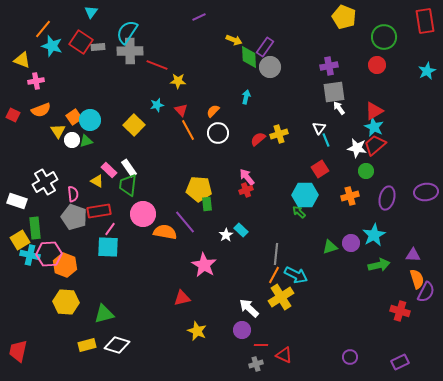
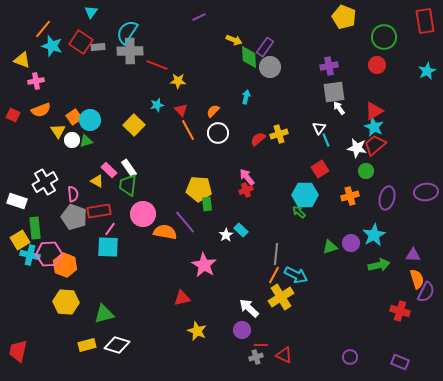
purple rectangle at (400, 362): rotated 48 degrees clockwise
gray cross at (256, 364): moved 7 px up
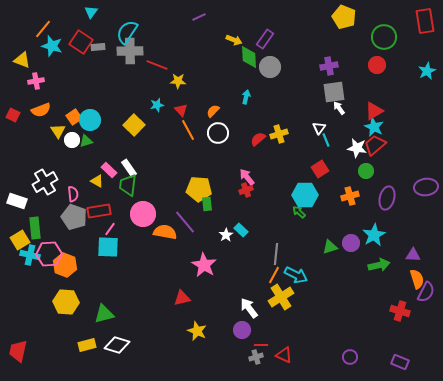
purple rectangle at (265, 47): moved 8 px up
purple ellipse at (426, 192): moved 5 px up
white arrow at (249, 308): rotated 10 degrees clockwise
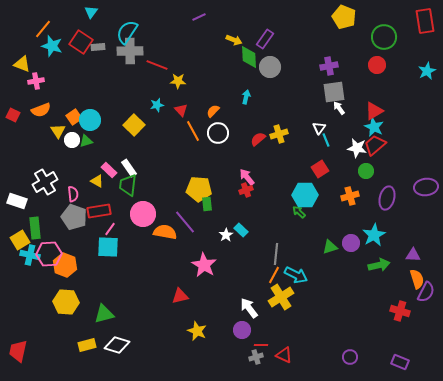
yellow triangle at (22, 60): moved 4 px down
orange line at (188, 130): moved 5 px right, 1 px down
red triangle at (182, 298): moved 2 px left, 2 px up
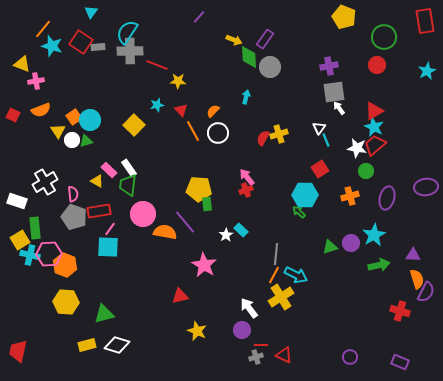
purple line at (199, 17): rotated 24 degrees counterclockwise
red semicircle at (258, 139): moved 5 px right, 1 px up; rotated 21 degrees counterclockwise
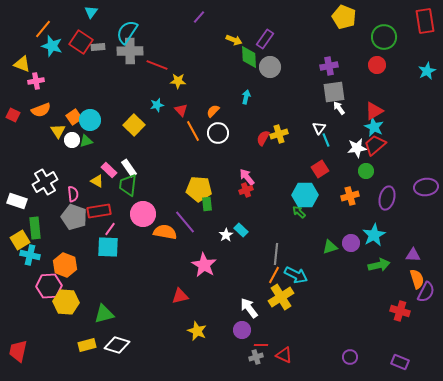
white star at (357, 148): rotated 18 degrees counterclockwise
pink hexagon at (49, 254): moved 32 px down
